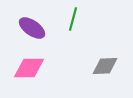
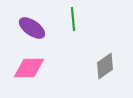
green line: rotated 20 degrees counterclockwise
gray diamond: rotated 32 degrees counterclockwise
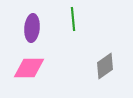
purple ellipse: rotated 60 degrees clockwise
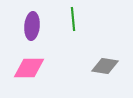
purple ellipse: moved 2 px up
gray diamond: rotated 44 degrees clockwise
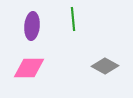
gray diamond: rotated 20 degrees clockwise
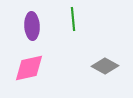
purple ellipse: rotated 8 degrees counterclockwise
pink diamond: rotated 12 degrees counterclockwise
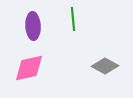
purple ellipse: moved 1 px right
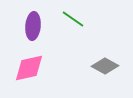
green line: rotated 50 degrees counterclockwise
purple ellipse: rotated 8 degrees clockwise
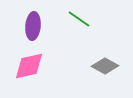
green line: moved 6 px right
pink diamond: moved 2 px up
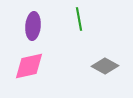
green line: rotated 45 degrees clockwise
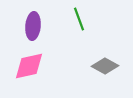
green line: rotated 10 degrees counterclockwise
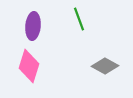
pink diamond: rotated 60 degrees counterclockwise
